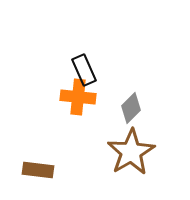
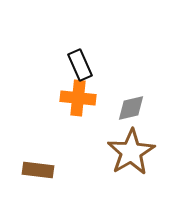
black rectangle: moved 4 px left, 5 px up
orange cross: moved 1 px down
gray diamond: rotated 32 degrees clockwise
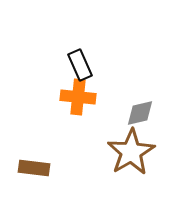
orange cross: moved 1 px up
gray diamond: moved 9 px right, 5 px down
brown rectangle: moved 4 px left, 2 px up
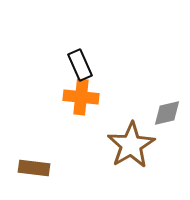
orange cross: moved 3 px right
gray diamond: moved 27 px right
brown star: moved 7 px up
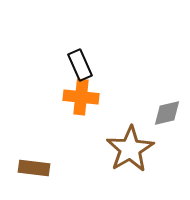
brown star: moved 1 px left, 4 px down
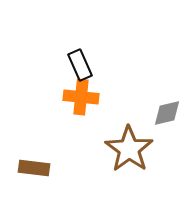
brown star: moved 1 px left; rotated 6 degrees counterclockwise
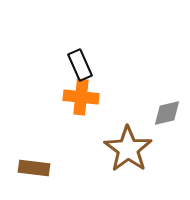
brown star: moved 1 px left
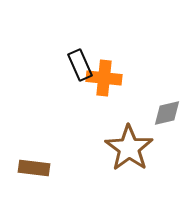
orange cross: moved 23 px right, 19 px up
brown star: moved 1 px right, 1 px up
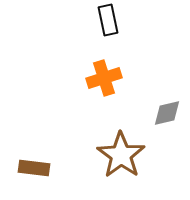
black rectangle: moved 28 px right, 45 px up; rotated 12 degrees clockwise
orange cross: rotated 24 degrees counterclockwise
brown star: moved 8 px left, 7 px down
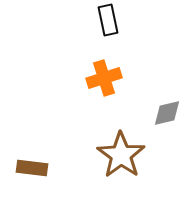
brown rectangle: moved 2 px left
